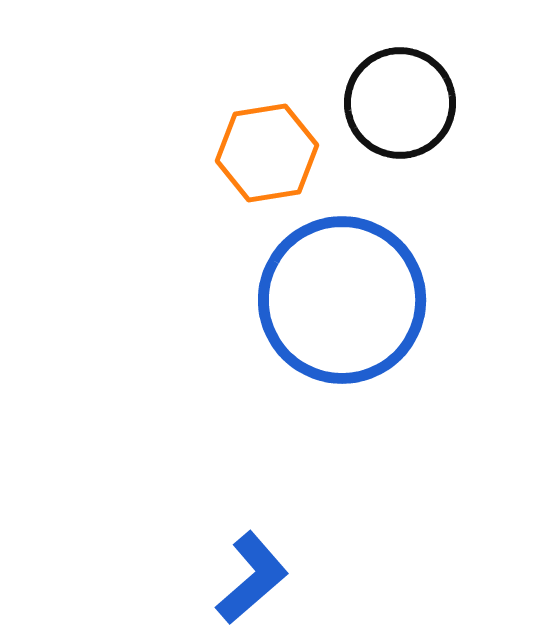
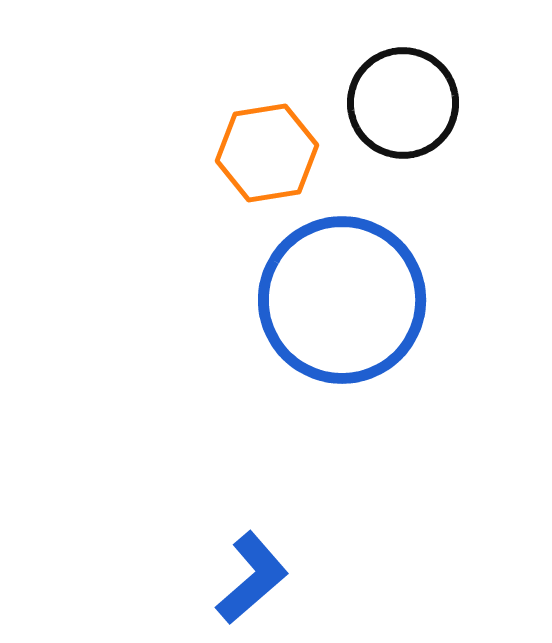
black circle: moved 3 px right
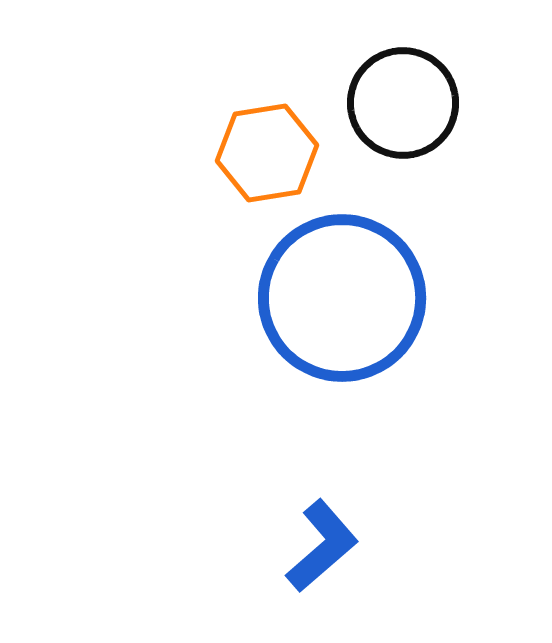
blue circle: moved 2 px up
blue L-shape: moved 70 px right, 32 px up
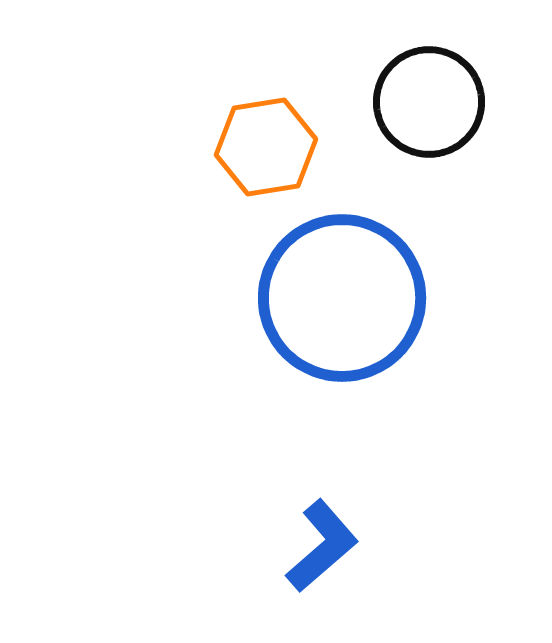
black circle: moved 26 px right, 1 px up
orange hexagon: moved 1 px left, 6 px up
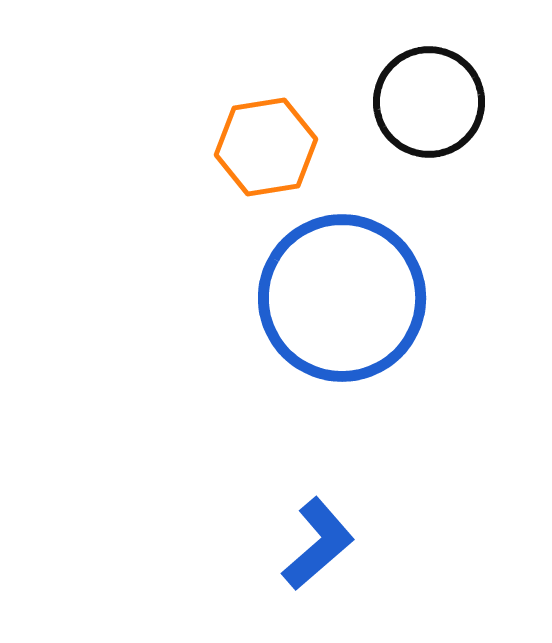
blue L-shape: moved 4 px left, 2 px up
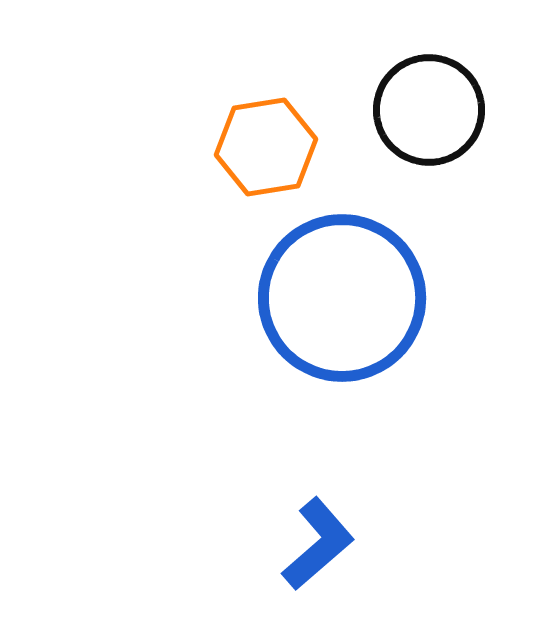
black circle: moved 8 px down
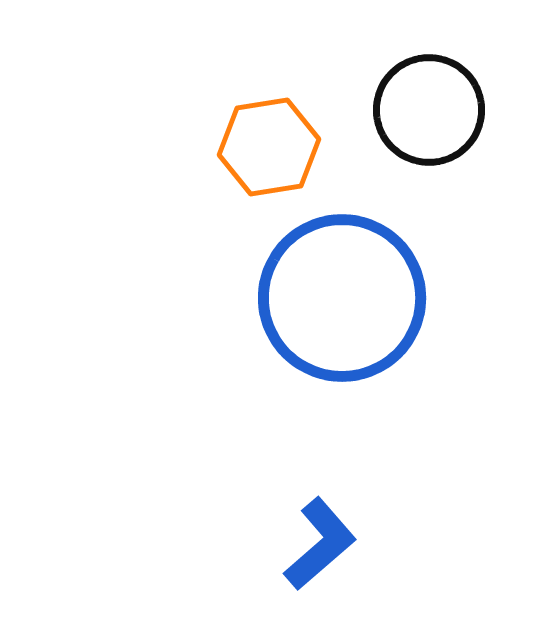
orange hexagon: moved 3 px right
blue L-shape: moved 2 px right
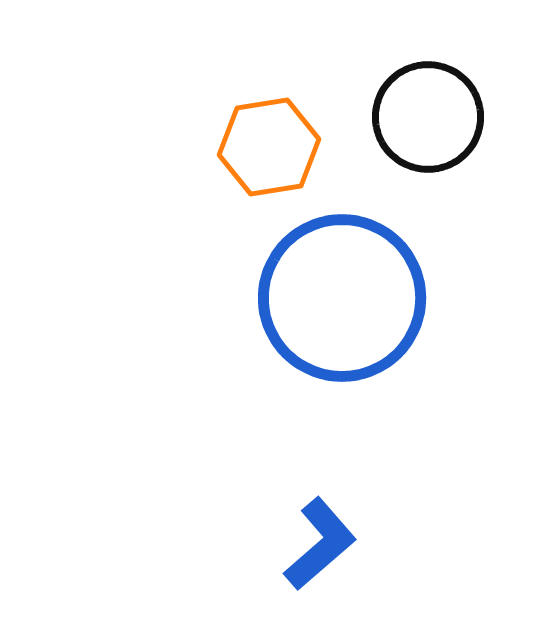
black circle: moved 1 px left, 7 px down
